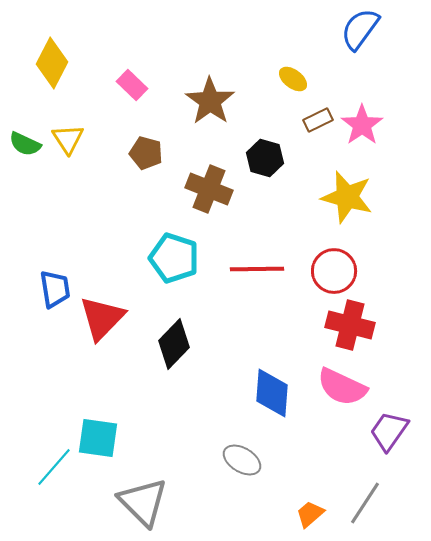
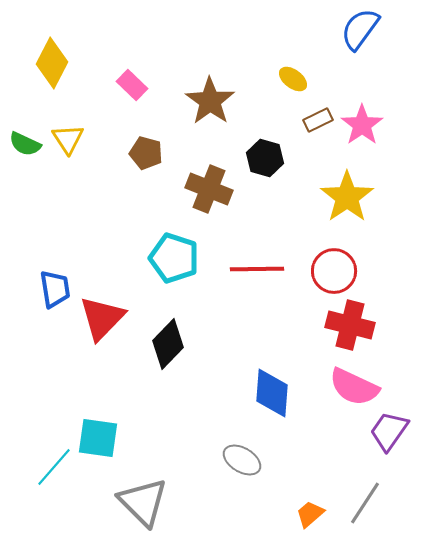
yellow star: rotated 22 degrees clockwise
black diamond: moved 6 px left
pink semicircle: moved 12 px right
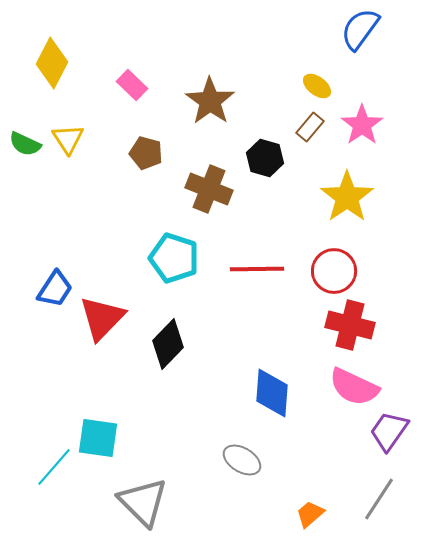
yellow ellipse: moved 24 px right, 7 px down
brown rectangle: moved 8 px left, 7 px down; rotated 24 degrees counterclockwise
blue trapezoid: rotated 42 degrees clockwise
gray line: moved 14 px right, 4 px up
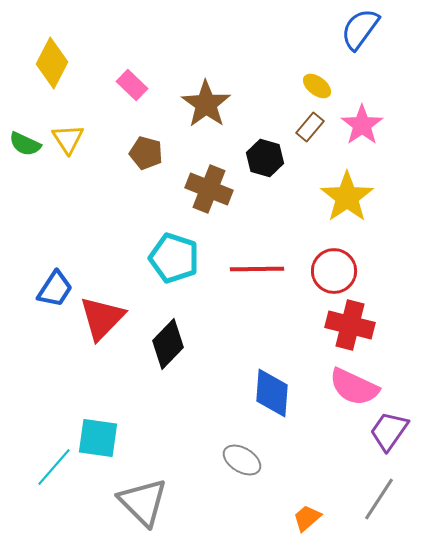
brown star: moved 4 px left, 3 px down
orange trapezoid: moved 3 px left, 4 px down
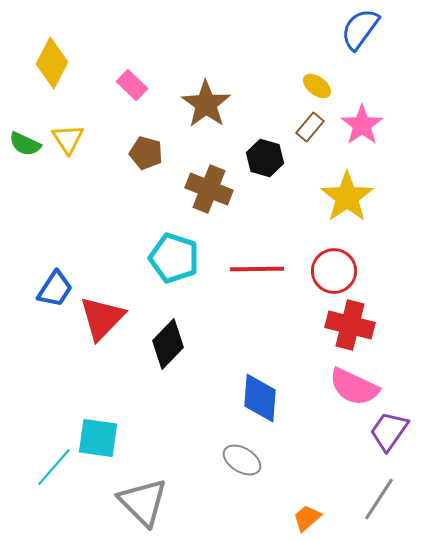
blue diamond: moved 12 px left, 5 px down
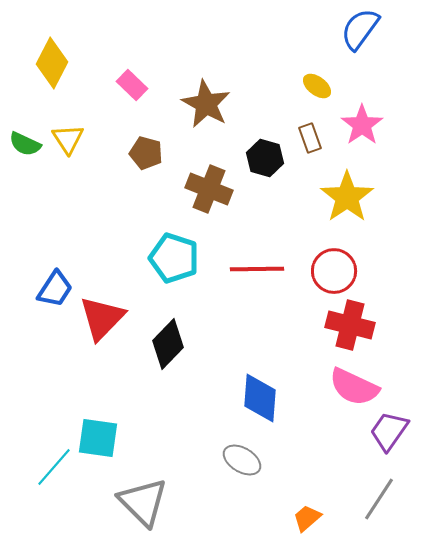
brown star: rotated 6 degrees counterclockwise
brown rectangle: moved 11 px down; rotated 60 degrees counterclockwise
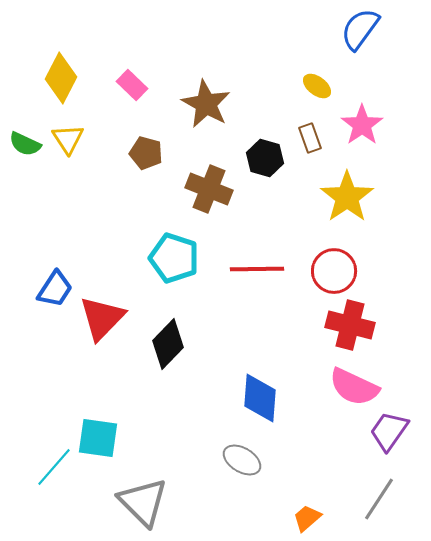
yellow diamond: moved 9 px right, 15 px down
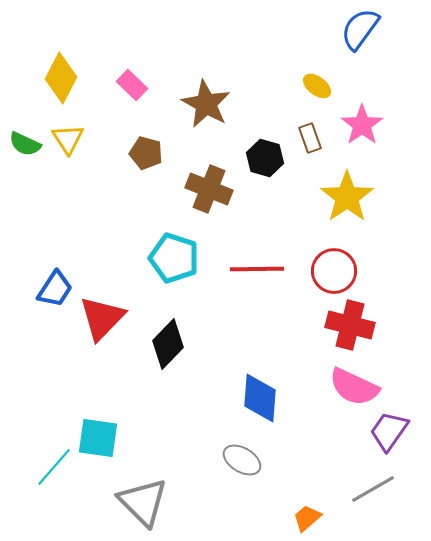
gray line: moved 6 px left, 10 px up; rotated 27 degrees clockwise
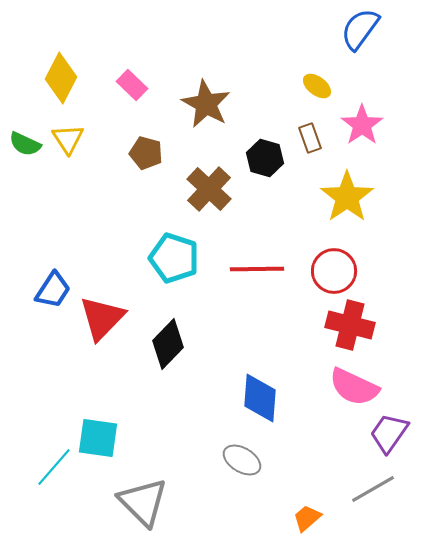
brown cross: rotated 21 degrees clockwise
blue trapezoid: moved 2 px left, 1 px down
purple trapezoid: moved 2 px down
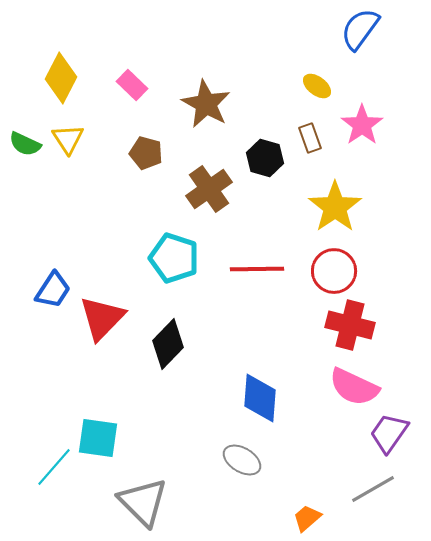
brown cross: rotated 12 degrees clockwise
yellow star: moved 12 px left, 10 px down
